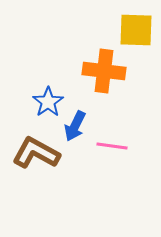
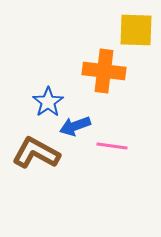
blue arrow: rotated 44 degrees clockwise
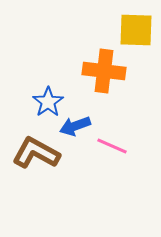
pink line: rotated 16 degrees clockwise
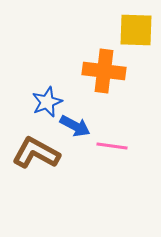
blue star: moved 1 px left; rotated 12 degrees clockwise
blue arrow: rotated 132 degrees counterclockwise
pink line: rotated 16 degrees counterclockwise
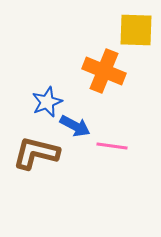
orange cross: rotated 15 degrees clockwise
brown L-shape: rotated 15 degrees counterclockwise
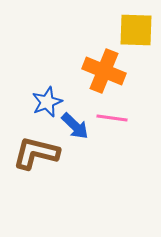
blue arrow: rotated 16 degrees clockwise
pink line: moved 28 px up
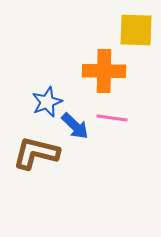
orange cross: rotated 21 degrees counterclockwise
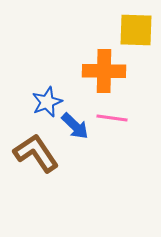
brown L-shape: rotated 42 degrees clockwise
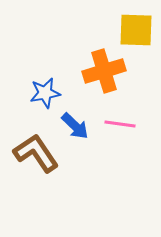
orange cross: rotated 18 degrees counterclockwise
blue star: moved 2 px left, 9 px up; rotated 12 degrees clockwise
pink line: moved 8 px right, 6 px down
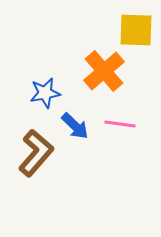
orange cross: rotated 24 degrees counterclockwise
brown L-shape: rotated 75 degrees clockwise
